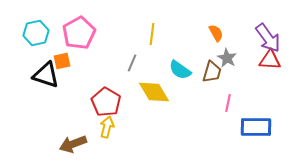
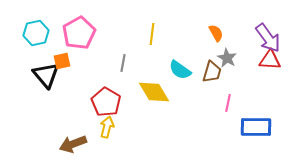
gray line: moved 9 px left; rotated 12 degrees counterclockwise
black triangle: rotated 32 degrees clockwise
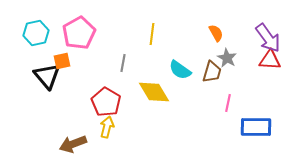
black triangle: moved 1 px right, 1 px down
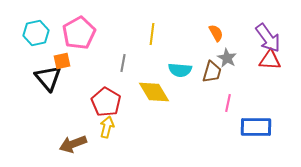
cyan semicircle: rotated 30 degrees counterclockwise
black triangle: moved 1 px right, 2 px down
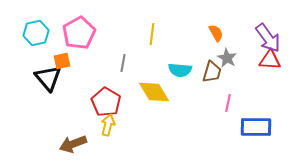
yellow arrow: moved 1 px right, 2 px up
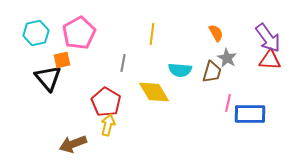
orange square: moved 1 px up
blue rectangle: moved 6 px left, 13 px up
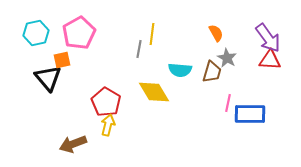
gray line: moved 16 px right, 14 px up
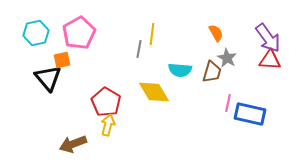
blue rectangle: rotated 12 degrees clockwise
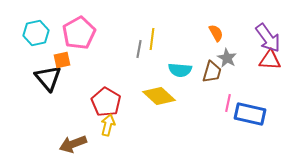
yellow line: moved 5 px down
yellow diamond: moved 5 px right, 4 px down; rotated 16 degrees counterclockwise
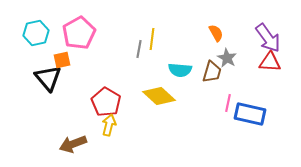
red triangle: moved 2 px down
yellow arrow: moved 1 px right
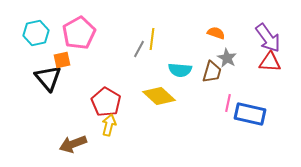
orange semicircle: rotated 42 degrees counterclockwise
gray line: rotated 18 degrees clockwise
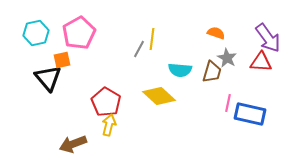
red triangle: moved 9 px left
